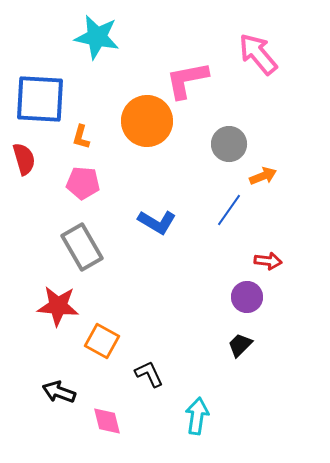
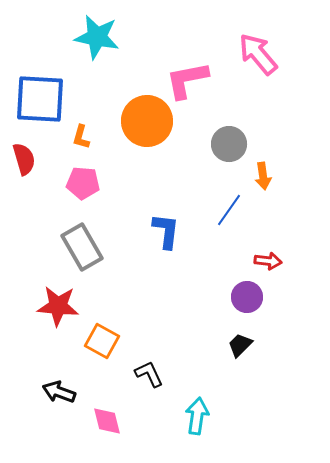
orange arrow: rotated 104 degrees clockwise
blue L-shape: moved 9 px right, 9 px down; rotated 114 degrees counterclockwise
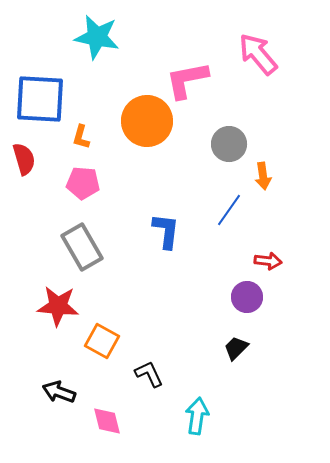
black trapezoid: moved 4 px left, 3 px down
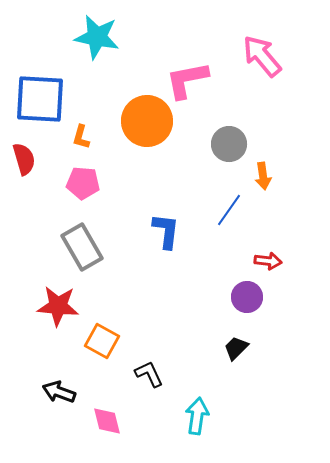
pink arrow: moved 4 px right, 2 px down
